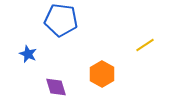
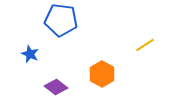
blue star: moved 2 px right
purple diamond: rotated 35 degrees counterclockwise
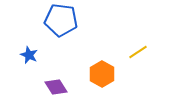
yellow line: moved 7 px left, 7 px down
blue star: moved 1 px left, 1 px down
purple diamond: rotated 20 degrees clockwise
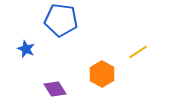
blue star: moved 3 px left, 6 px up
purple diamond: moved 1 px left, 2 px down
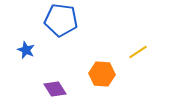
blue star: moved 1 px down
orange hexagon: rotated 25 degrees counterclockwise
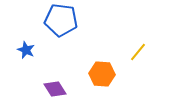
yellow line: rotated 18 degrees counterclockwise
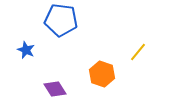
orange hexagon: rotated 15 degrees clockwise
